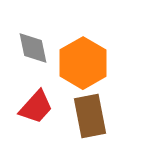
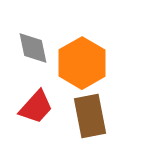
orange hexagon: moved 1 px left
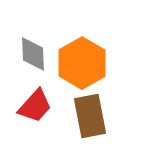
gray diamond: moved 6 px down; rotated 9 degrees clockwise
red trapezoid: moved 1 px left, 1 px up
